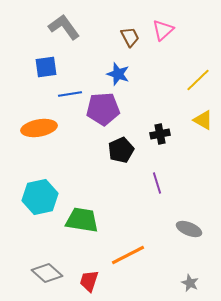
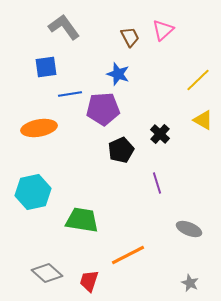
black cross: rotated 36 degrees counterclockwise
cyan hexagon: moved 7 px left, 5 px up
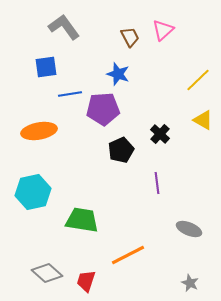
orange ellipse: moved 3 px down
purple line: rotated 10 degrees clockwise
red trapezoid: moved 3 px left
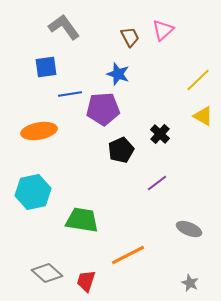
yellow triangle: moved 4 px up
purple line: rotated 60 degrees clockwise
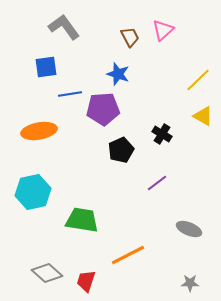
black cross: moved 2 px right; rotated 12 degrees counterclockwise
gray star: rotated 24 degrees counterclockwise
